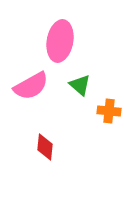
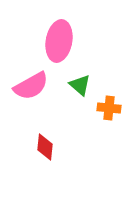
pink ellipse: moved 1 px left
orange cross: moved 3 px up
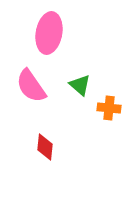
pink ellipse: moved 10 px left, 8 px up
pink semicircle: rotated 84 degrees clockwise
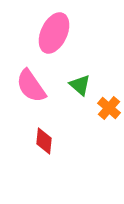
pink ellipse: moved 5 px right; rotated 15 degrees clockwise
orange cross: rotated 35 degrees clockwise
red diamond: moved 1 px left, 6 px up
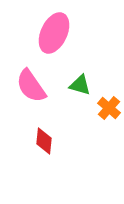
green triangle: rotated 25 degrees counterclockwise
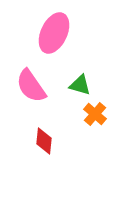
orange cross: moved 14 px left, 6 px down
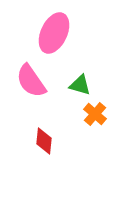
pink semicircle: moved 5 px up
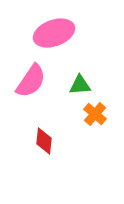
pink ellipse: rotated 45 degrees clockwise
pink semicircle: rotated 111 degrees counterclockwise
green triangle: rotated 20 degrees counterclockwise
